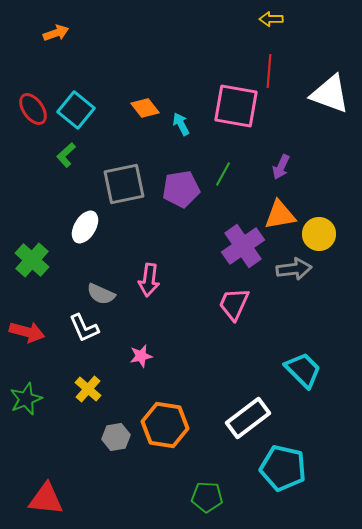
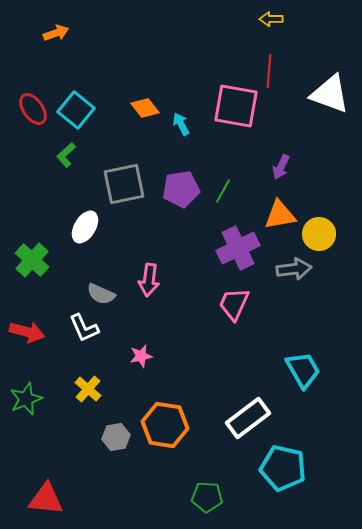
green line: moved 17 px down
purple cross: moved 5 px left, 2 px down; rotated 9 degrees clockwise
cyan trapezoid: rotated 15 degrees clockwise
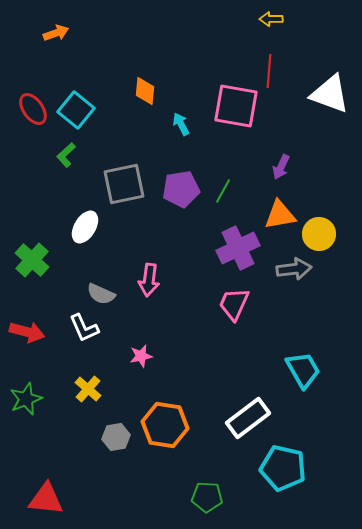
orange diamond: moved 17 px up; rotated 44 degrees clockwise
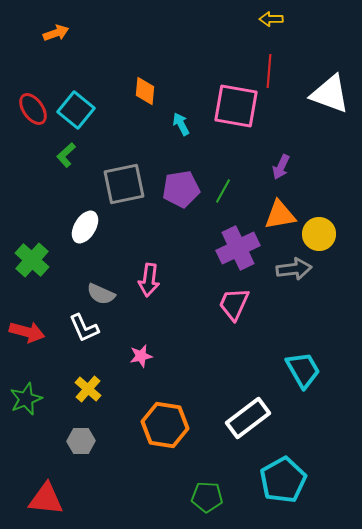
gray hexagon: moved 35 px left, 4 px down; rotated 8 degrees clockwise
cyan pentagon: moved 12 px down; rotated 30 degrees clockwise
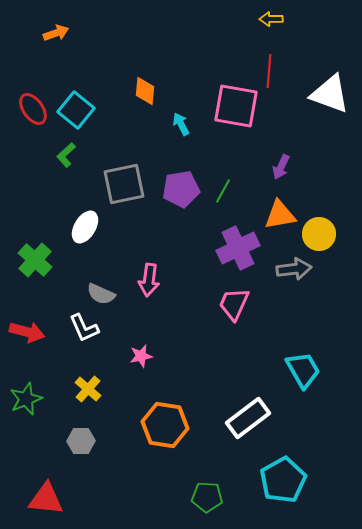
green cross: moved 3 px right
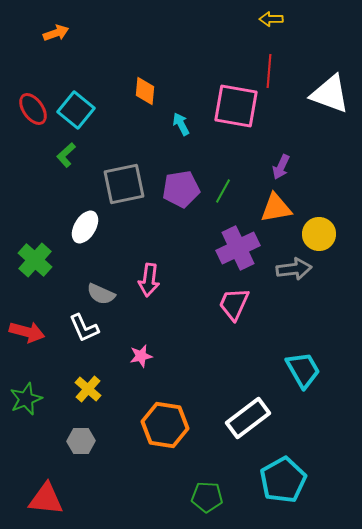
orange triangle: moved 4 px left, 7 px up
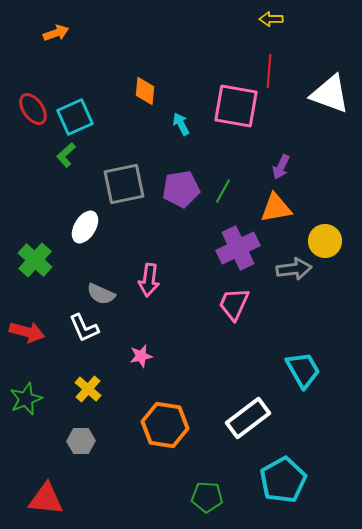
cyan square: moved 1 px left, 7 px down; rotated 27 degrees clockwise
yellow circle: moved 6 px right, 7 px down
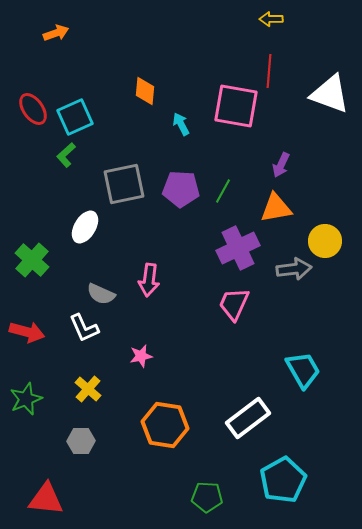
purple arrow: moved 2 px up
purple pentagon: rotated 12 degrees clockwise
green cross: moved 3 px left
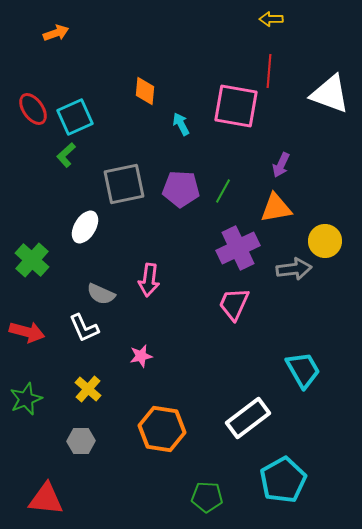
orange hexagon: moved 3 px left, 4 px down
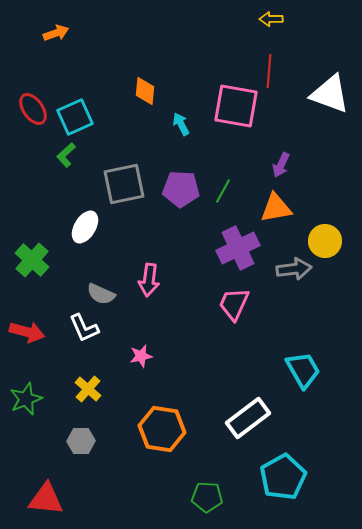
cyan pentagon: moved 3 px up
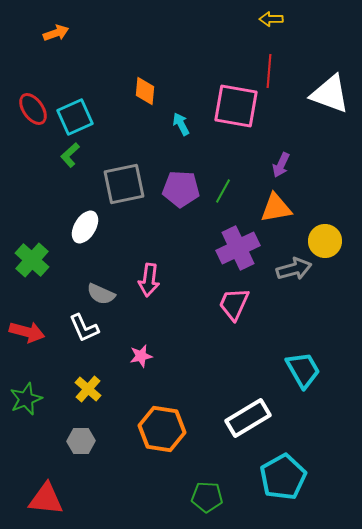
green L-shape: moved 4 px right
gray arrow: rotated 8 degrees counterclockwise
white rectangle: rotated 6 degrees clockwise
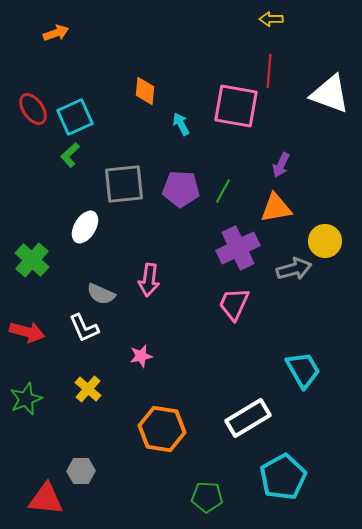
gray square: rotated 6 degrees clockwise
gray hexagon: moved 30 px down
